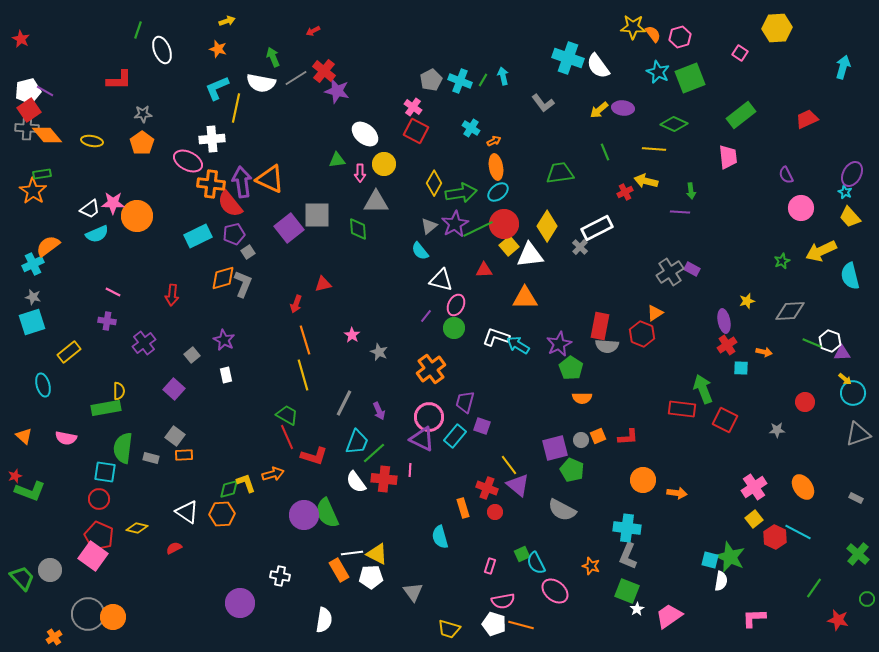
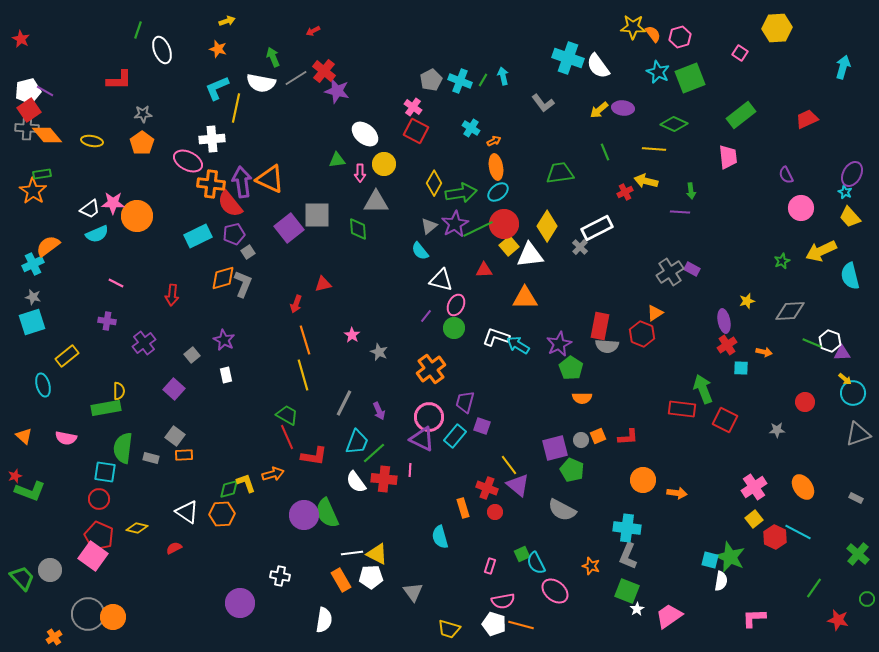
pink line at (113, 292): moved 3 px right, 9 px up
yellow rectangle at (69, 352): moved 2 px left, 4 px down
red L-shape at (314, 456): rotated 8 degrees counterclockwise
orange rectangle at (339, 570): moved 2 px right, 10 px down
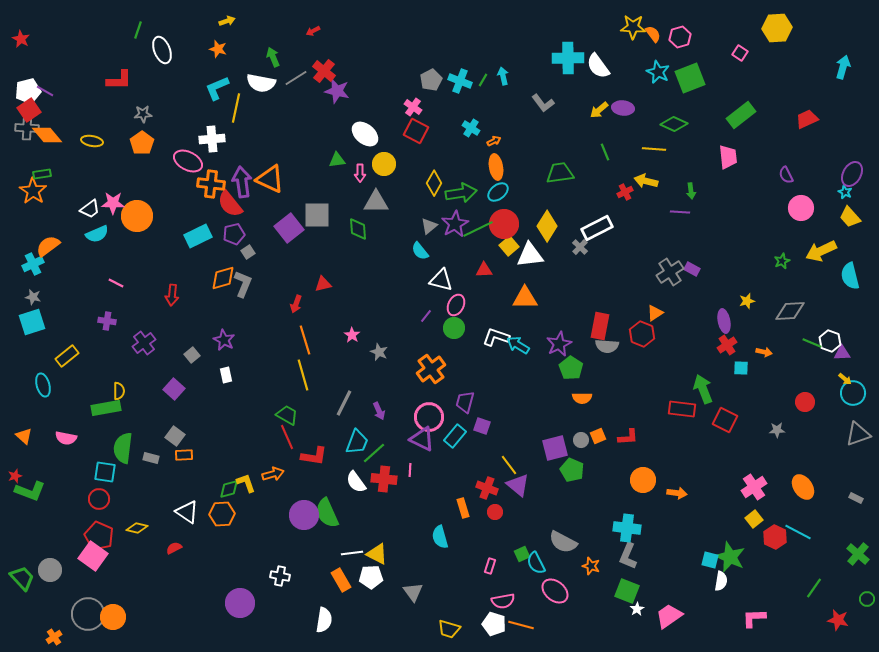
cyan cross at (568, 58): rotated 20 degrees counterclockwise
gray semicircle at (562, 510): moved 1 px right, 32 px down
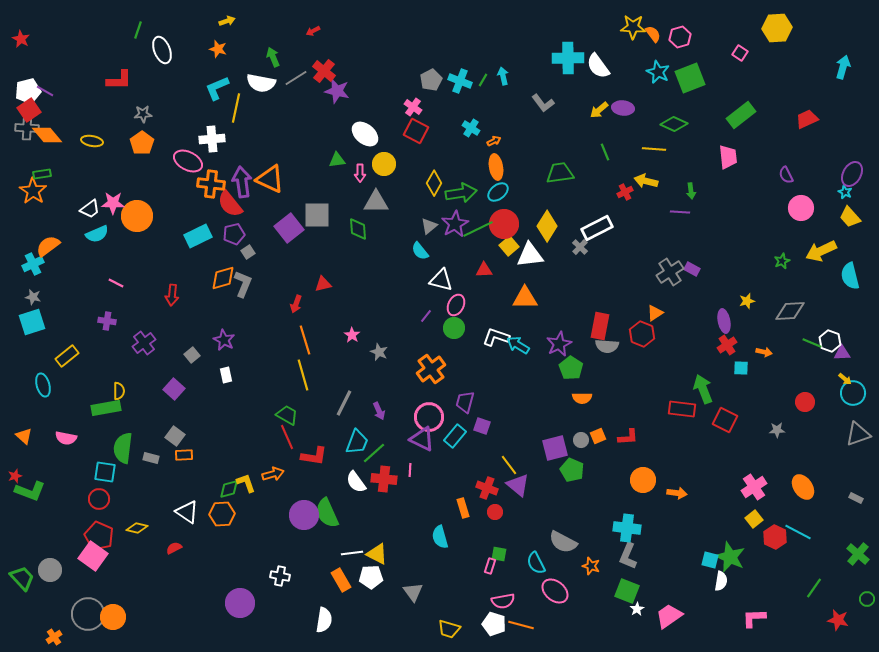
green square at (522, 554): moved 23 px left; rotated 35 degrees clockwise
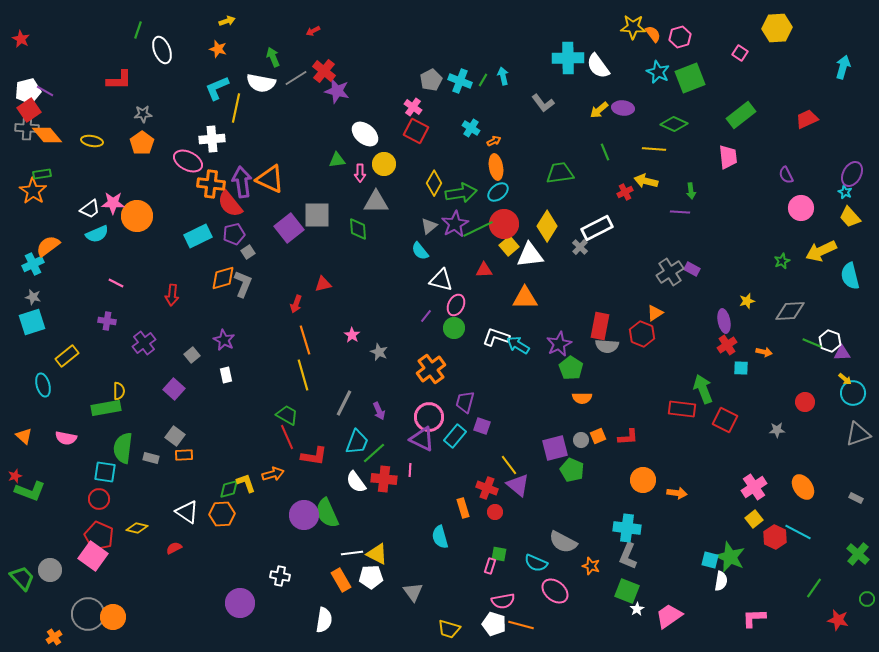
cyan semicircle at (536, 563): rotated 40 degrees counterclockwise
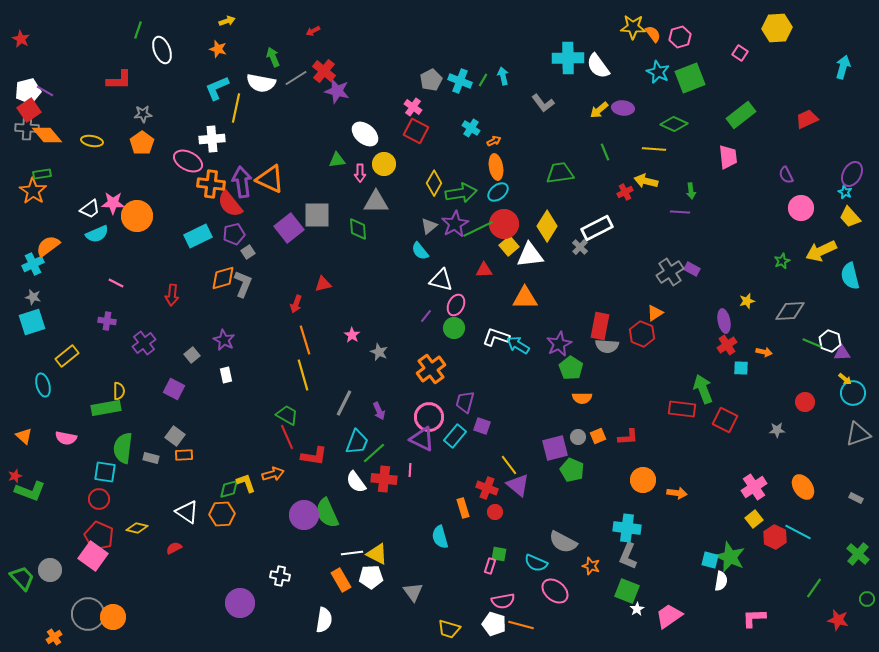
purple square at (174, 389): rotated 15 degrees counterclockwise
gray circle at (581, 440): moved 3 px left, 3 px up
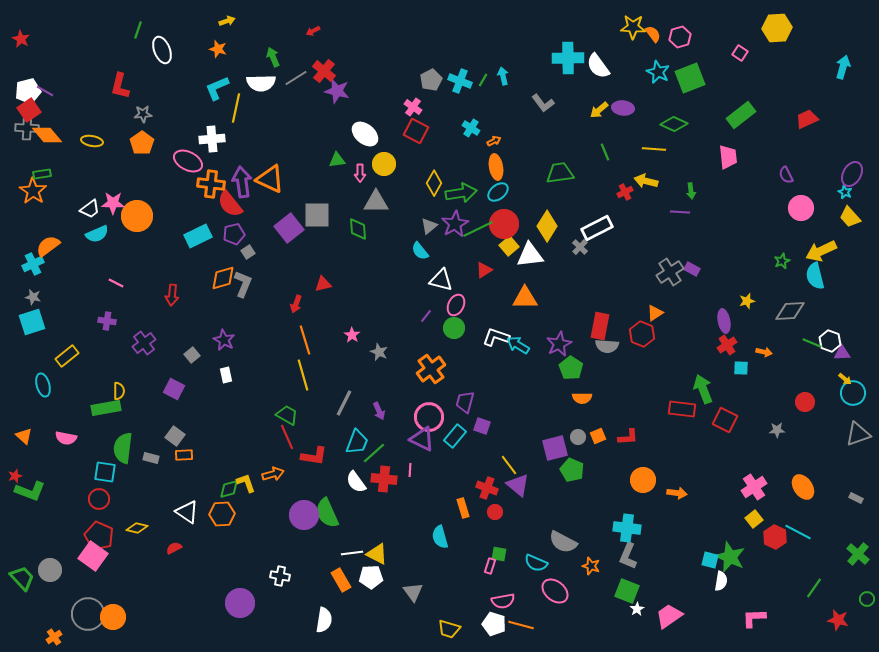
red L-shape at (119, 80): moved 1 px right, 6 px down; rotated 104 degrees clockwise
white semicircle at (261, 83): rotated 12 degrees counterclockwise
red triangle at (484, 270): rotated 30 degrees counterclockwise
cyan semicircle at (850, 276): moved 35 px left
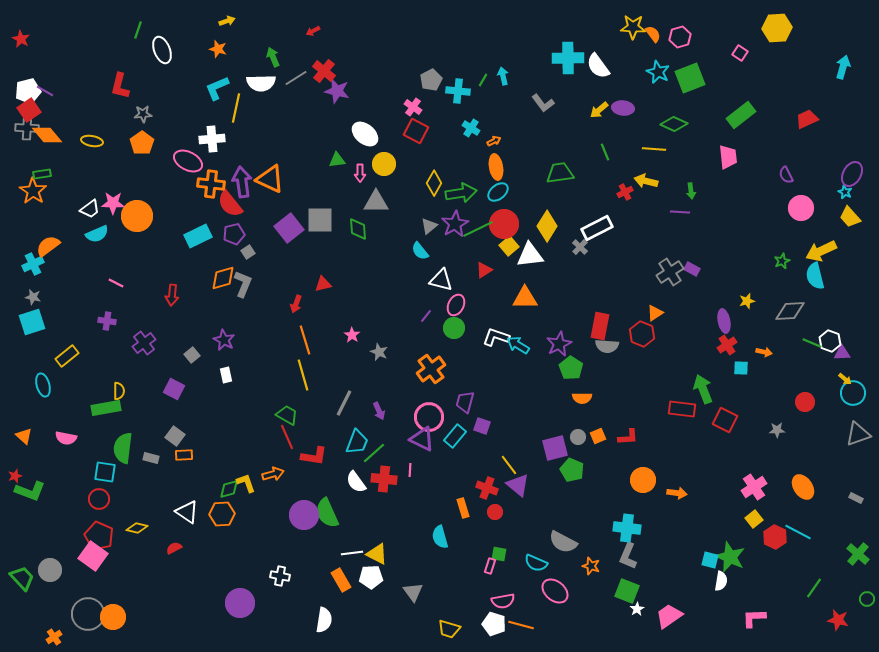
cyan cross at (460, 81): moved 2 px left, 10 px down; rotated 15 degrees counterclockwise
gray square at (317, 215): moved 3 px right, 5 px down
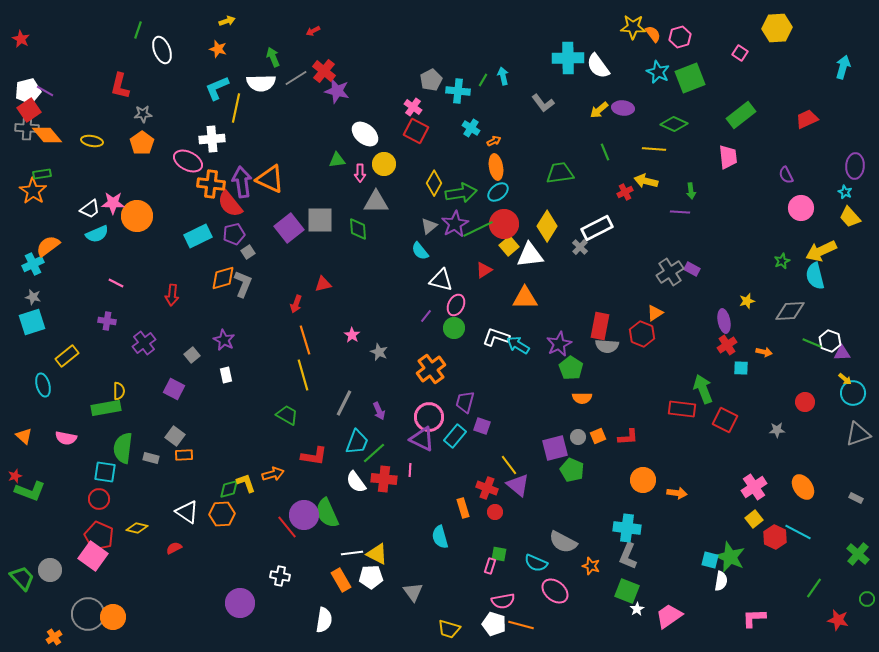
purple ellipse at (852, 174): moved 3 px right, 8 px up; rotated 25 degrees counterclockwise
red line at (287, 437): moved 90 px down; rotated 15 degrees counterclockwise
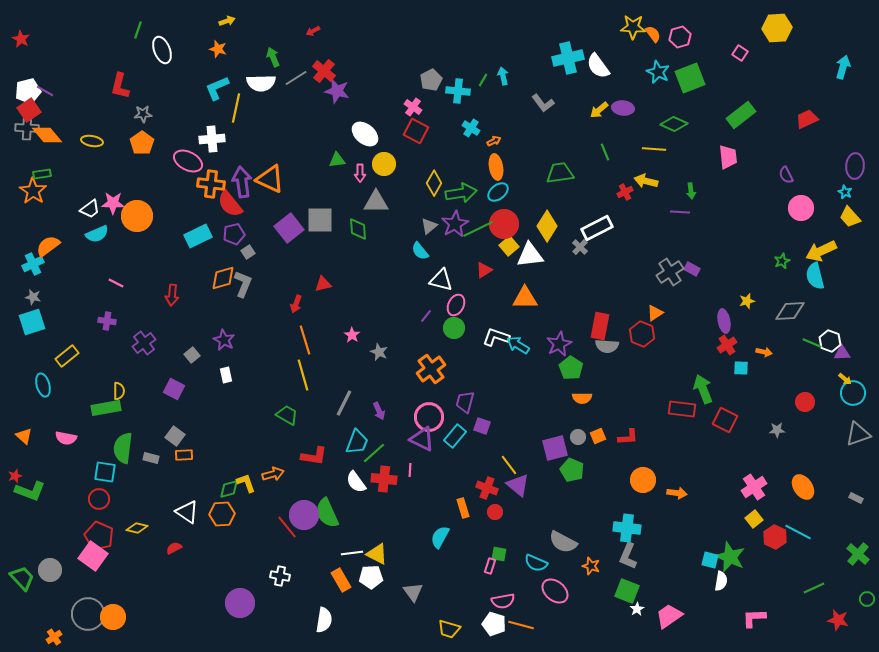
cyan cross at (568, 58): rotated 12 degrees counterclockwise
cyan semicircle at (440, 537): rotated 45 degrees clockwise
green line at (814, 588): rotated 30 degrees clockwise
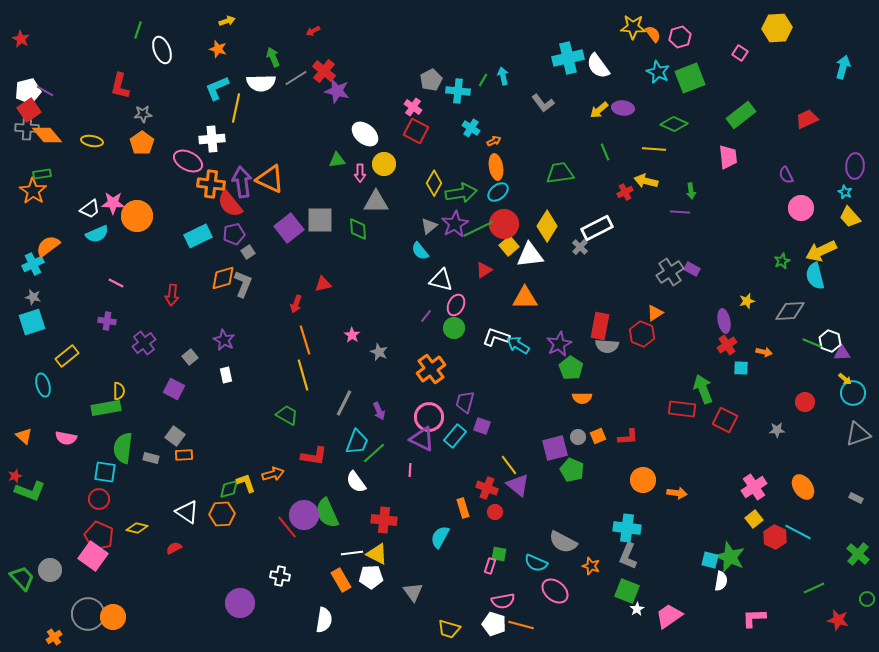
gray square at (192, 355): moved 2 px left, 2 px down
red cross at (384, 479): moved 41 px down
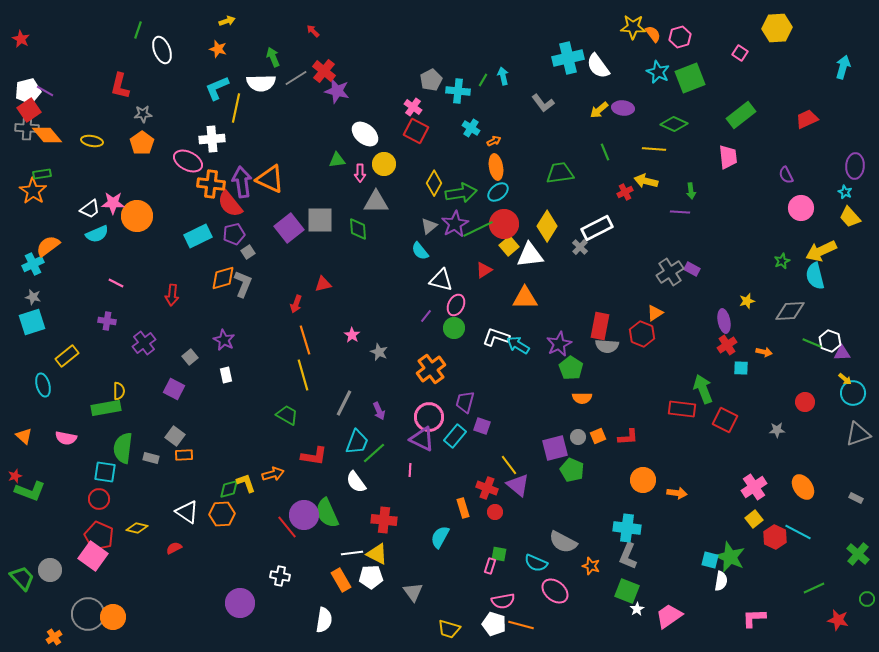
red arrow at (313, 31): rotated 72 degrees clockwise
